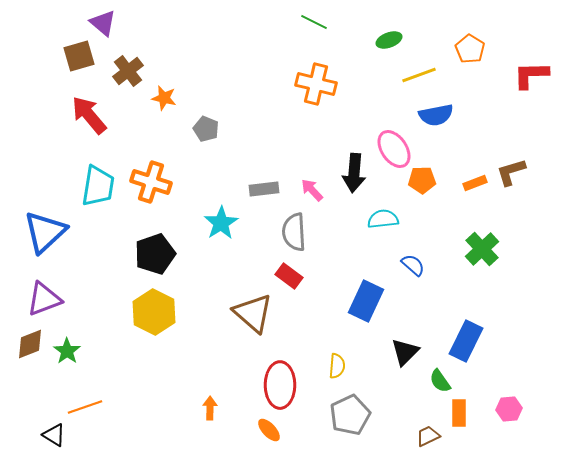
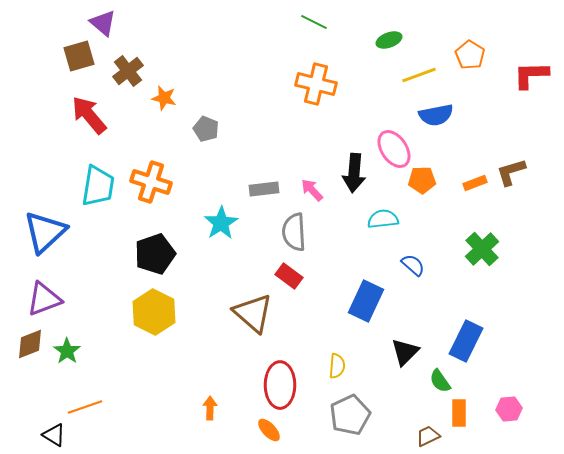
orange pentagon at (470, 49): moved 6 px down
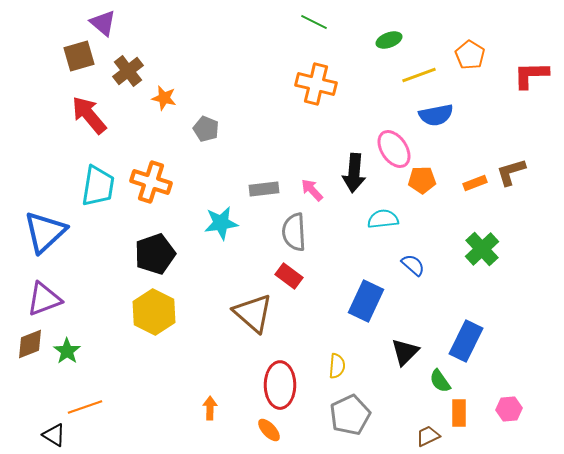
cyan star at (221, 223): rotated 24 degrees clockwise
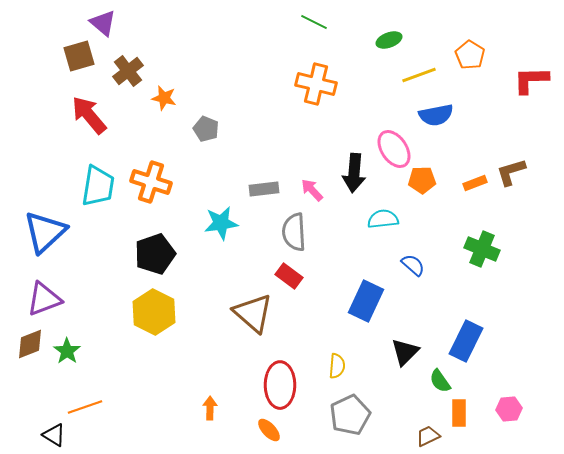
red L-shape at (531, 75): moved 5 px down
green cross at (482, 249): rotated 24 degrees counterclockwise
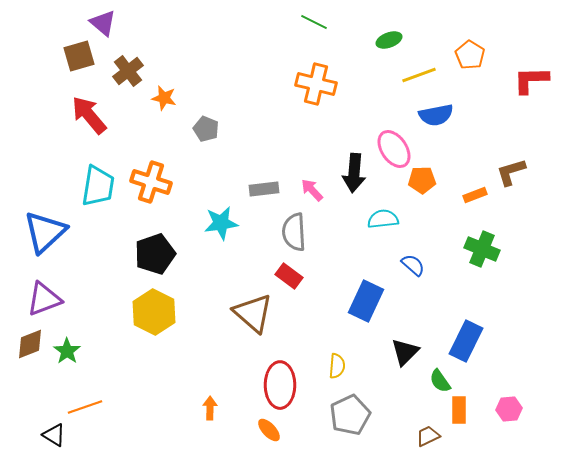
orange rectangle at (475, 183): moved 12 px down
orange rectangle at (459, 413): moved 3 px up
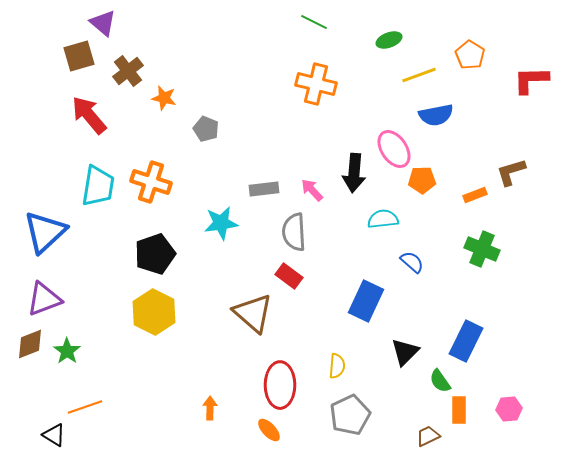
blue semicircle at (413, 265): moved 1 px left, 3 px up
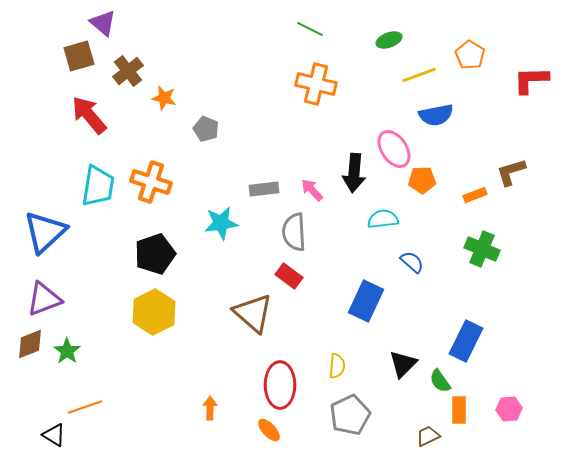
green line at (314, 22): moved 4 px left, 7 px down
yellow hexagon at (154, 312): rotated 6 degrees clockwise
black triangle at (405, 352): moved 2 px left, 12 px down
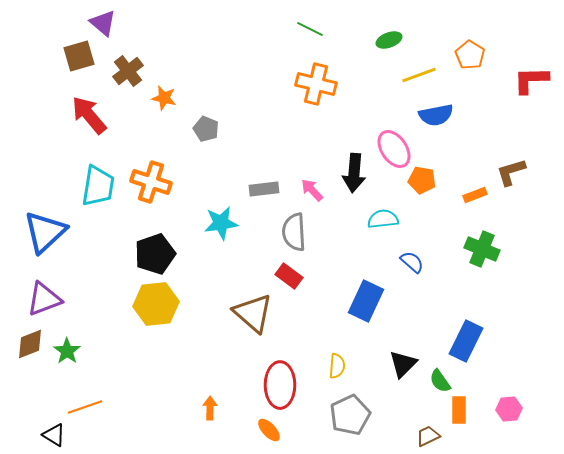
orange pentagon at (422, 180): rotated 12 degrees clockwise
yellow hexagon at (154, 312): moved 2 px right, 8 px up; rotated 21 degrees clockwise
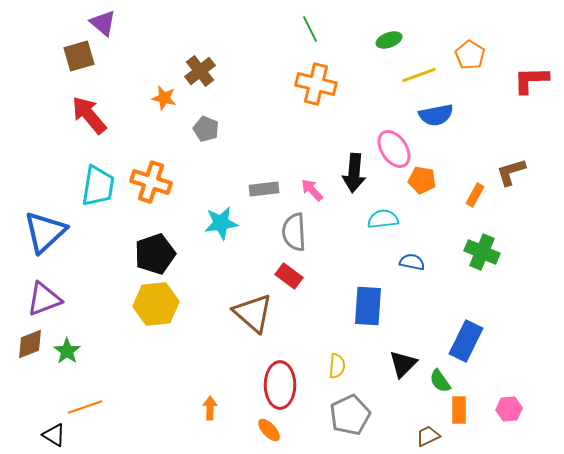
green line at (310, 29): rotated 36 degrees clockwise
brown cross at (128, 71): moved 72 px right
orange rectangle at (475, 195): rotated 40 degrees counterclockwise
green cross at (482, 249): moved 3 px down
blue semicircle at (412, 262): rotated 30 degrees counterclockwise
blue rectangle at (366, 301): moved 2 px right, 5 px down; rotated 21 degrees counterclockwise
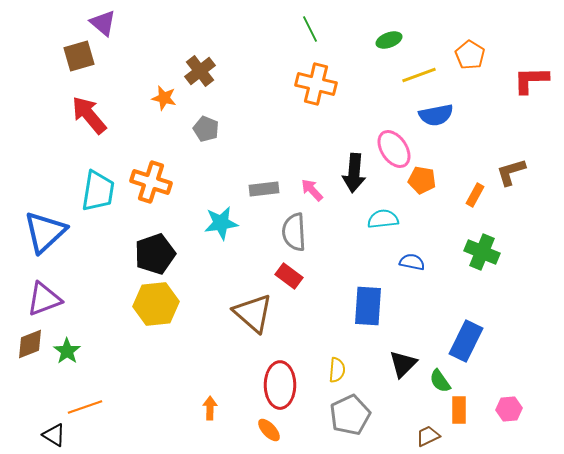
cyan trapezoid at (98, 186): moved 5 px down
yellow semicircle at (337, 366): moved 4 px down
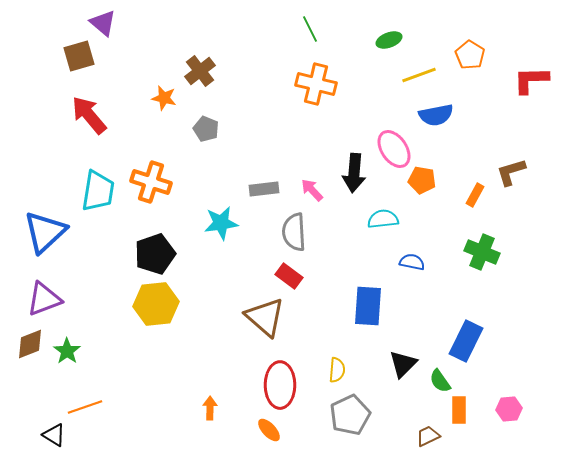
brown triangle at (253, 313): moved 12 px right, 4 px down
